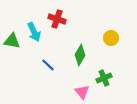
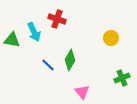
green triangle: moved 1 px up
green diamond: moved 10 px left, 5 px down
green cross: moved 18 px right
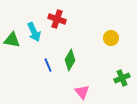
blue line: rotated 24 degrees clockwise
